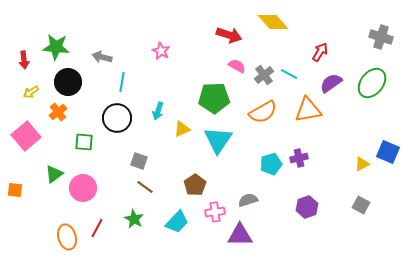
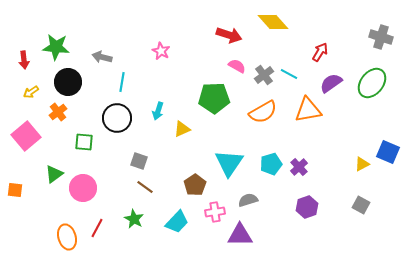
cyan triangle at (218, 140): moved 11 px right, 23 px down
purple cross at (299, 158): moved 9 px down; rotated 30 degrees counterclockwise
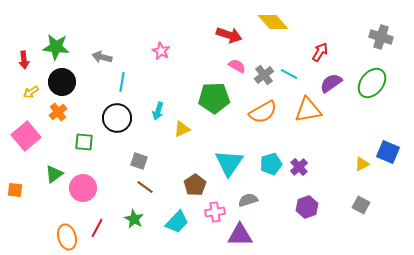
black circle at (68, 82): moved 6 px left
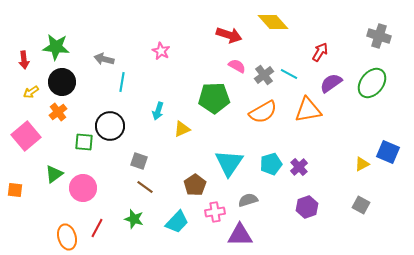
gray cross at (381, 37): moved 2 px left, 1 px up
gray arrow at (102, 57): moved 2 px right, 2 px down
black circle at (117, 118): moved 7 px left, 8 px down
green star at (134, 219): rotated 12 degrees counterclockwise
